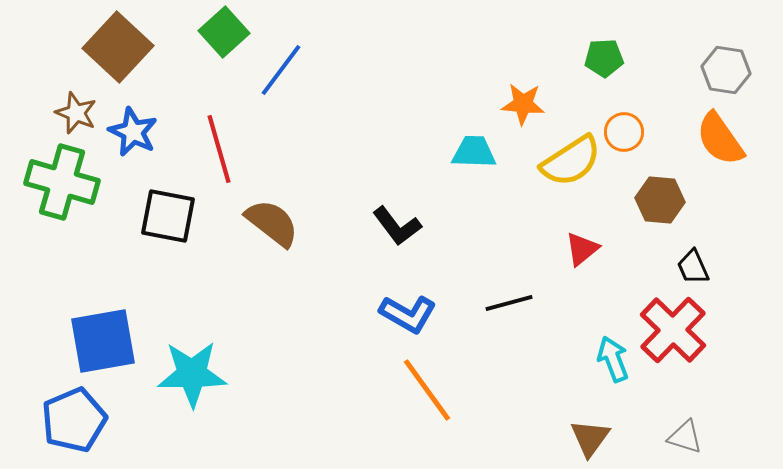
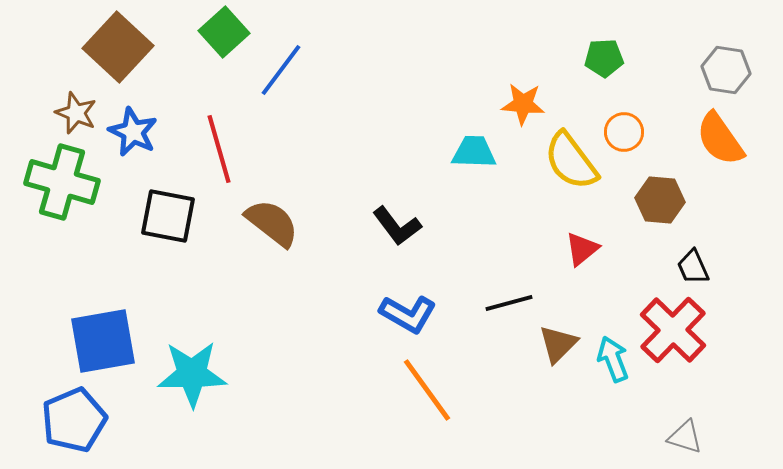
yellow semicircle: rotated 86 degrees clockwise
brown triangle: moved 32 px left, 94 px up; rotated 9 degrees clockwise
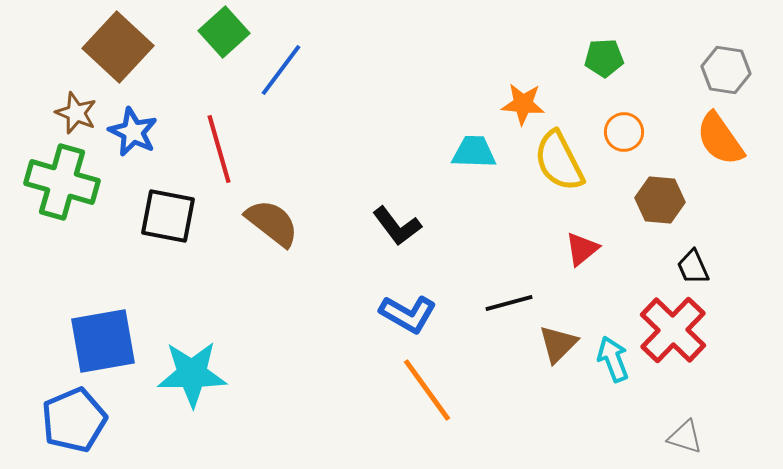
yellow semicircle: moved 12 px left; rotated 10 degrees clockwise
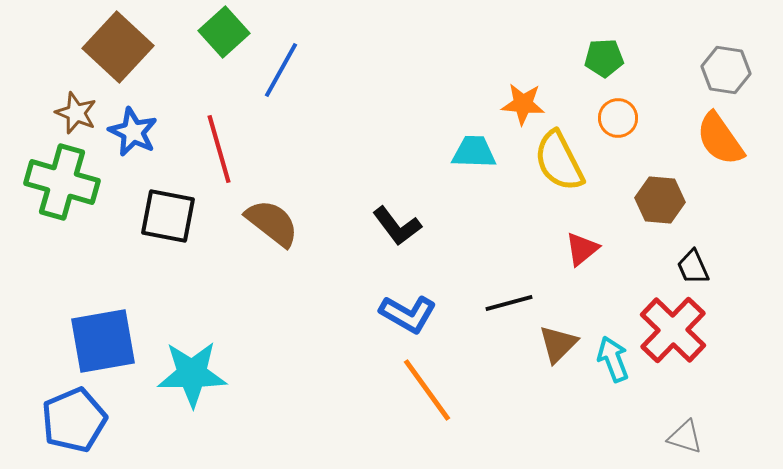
blue line: rotated 8 degrees counterclockwise
orange circle: moved 6 px left, 14 px up
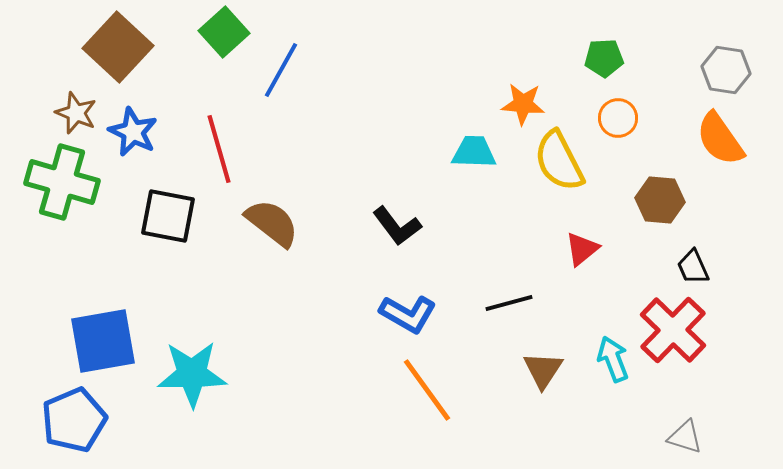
brown triangle: moved 15 px left, 26 px down; rotated 12 degrees counterclockwise
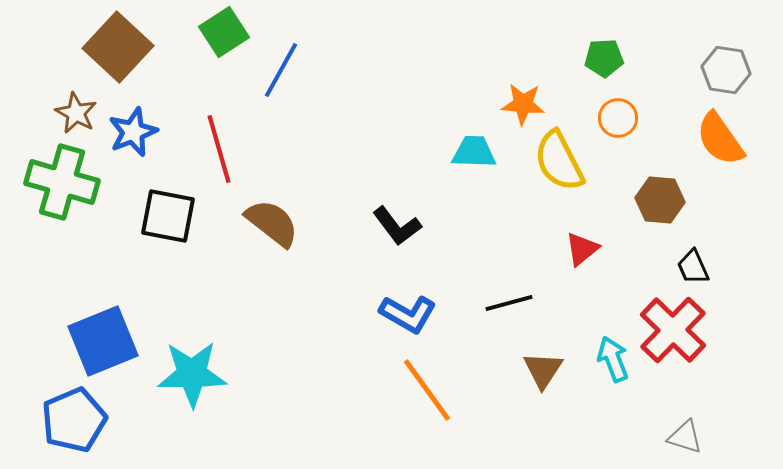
green square: rotated 9 degrees clockwise
brown star: rotated 6 degrees clockwise
blue star: rotated 24 degrees clockwise
blue square: rotated 12 degrees counterclockwise
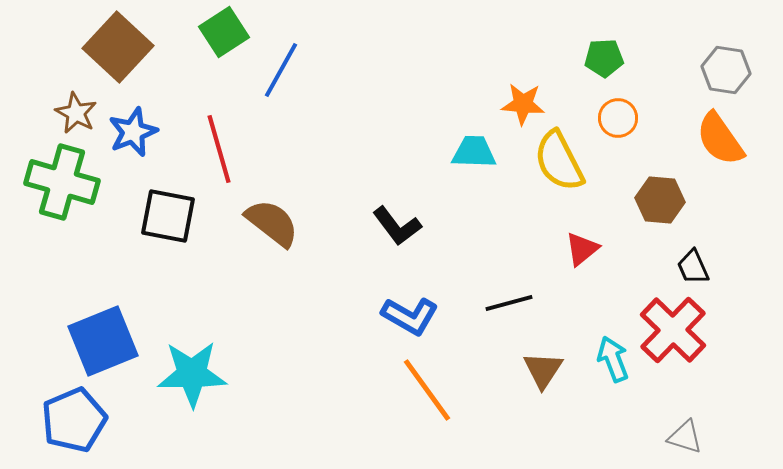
blue L-shape: moved 2 px right, 2 px down
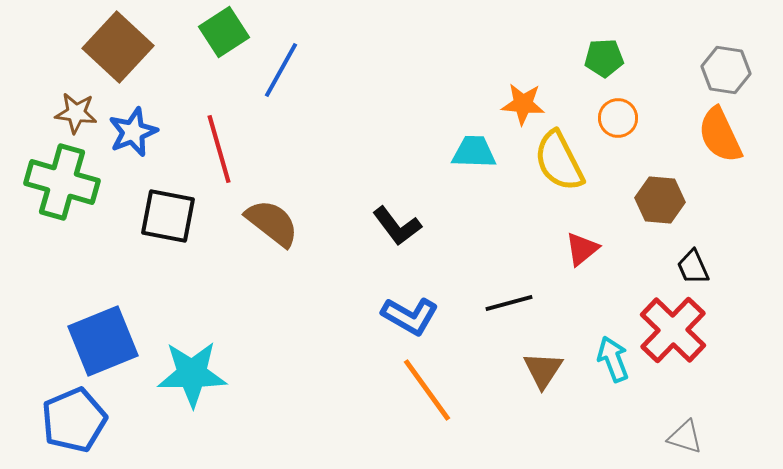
brown star: rotated 21 degrees counterclockwise
orange semicircle: moved 4 px up; rotated 10 degrees clockwise
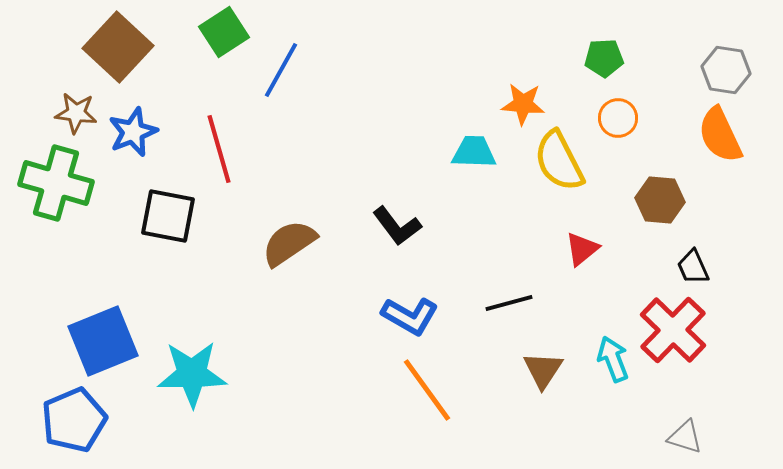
green cross: moved 6 px left, 1 px down
brown semicircle: moved 17 px right, 20 px down; rotated 72 degrees counterclockwise
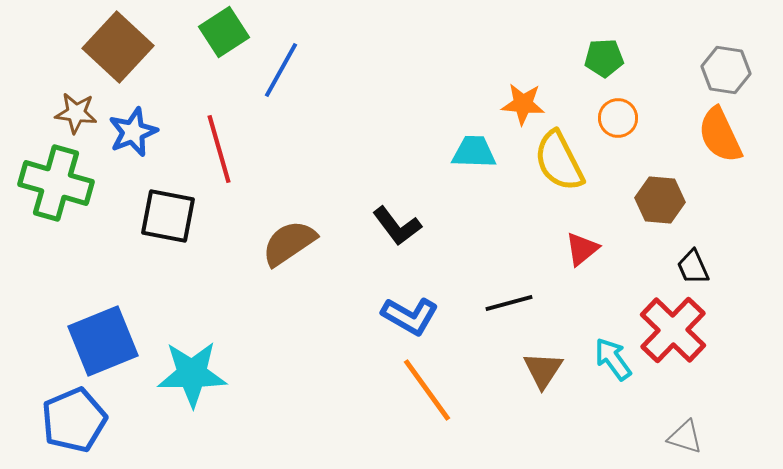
cyan arrow: rotated 15 degrees counterclockwise
